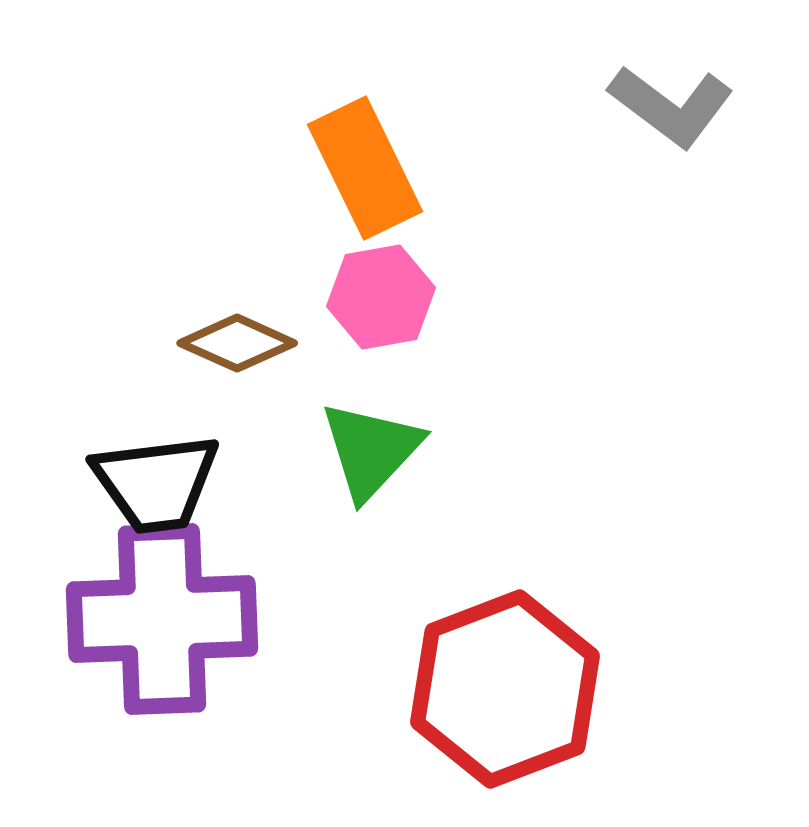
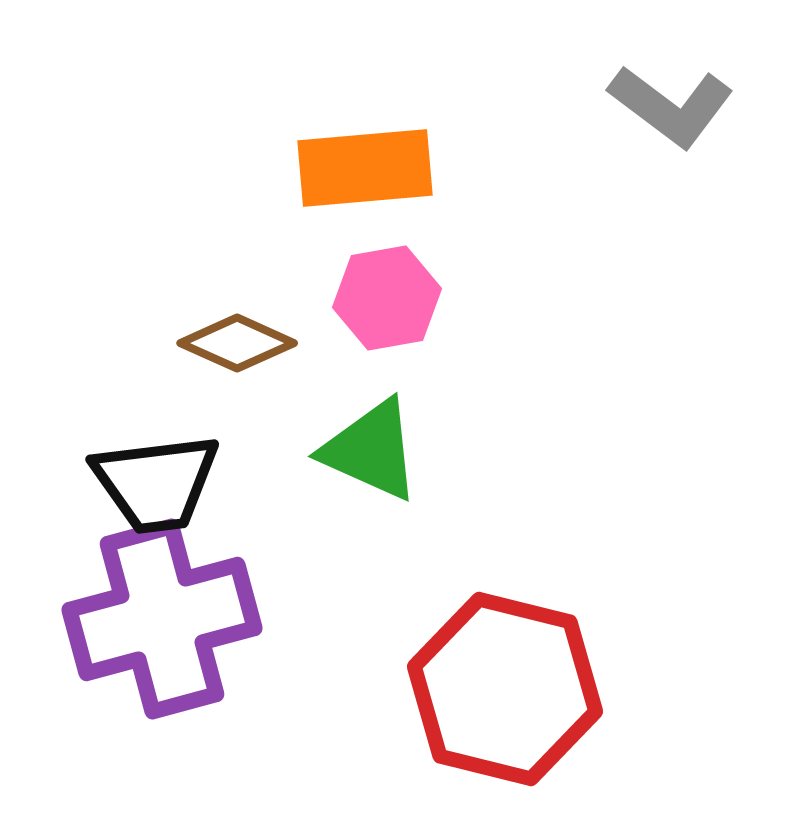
orange rectangle: rotated 69 degrees counterclockwise
pink hexagon: moved 6 px right, 1 px down
green triangle: rotated 49 degrees counterclockwise
purple cross: rotated 13 degrees counterclockwise
red hexagon: rotated 25 degrees counterclockwise
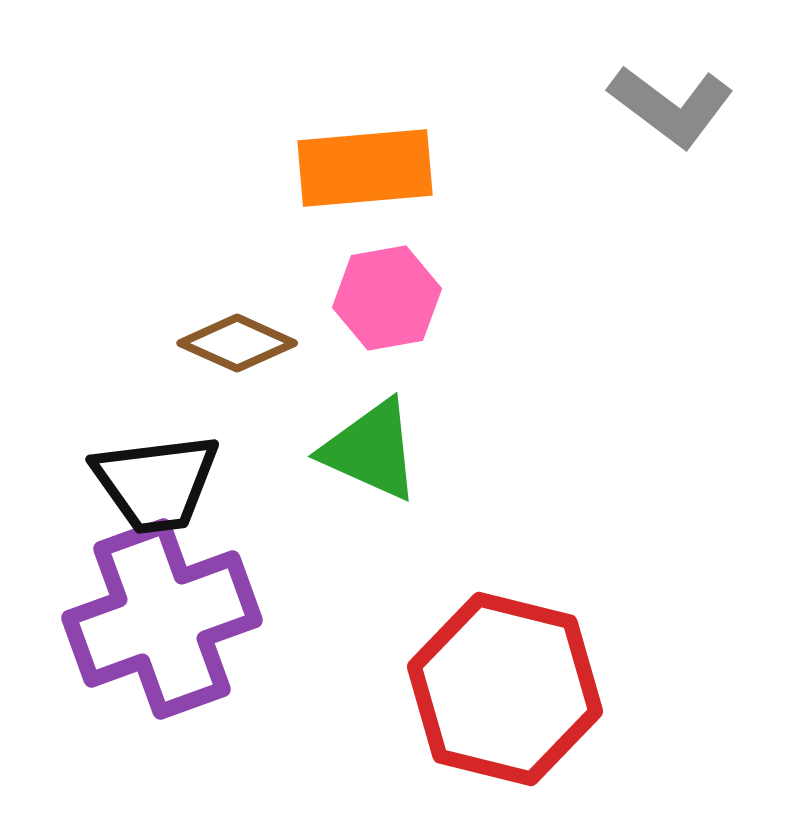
purple cross: rotated 5 degrees counterclockwise
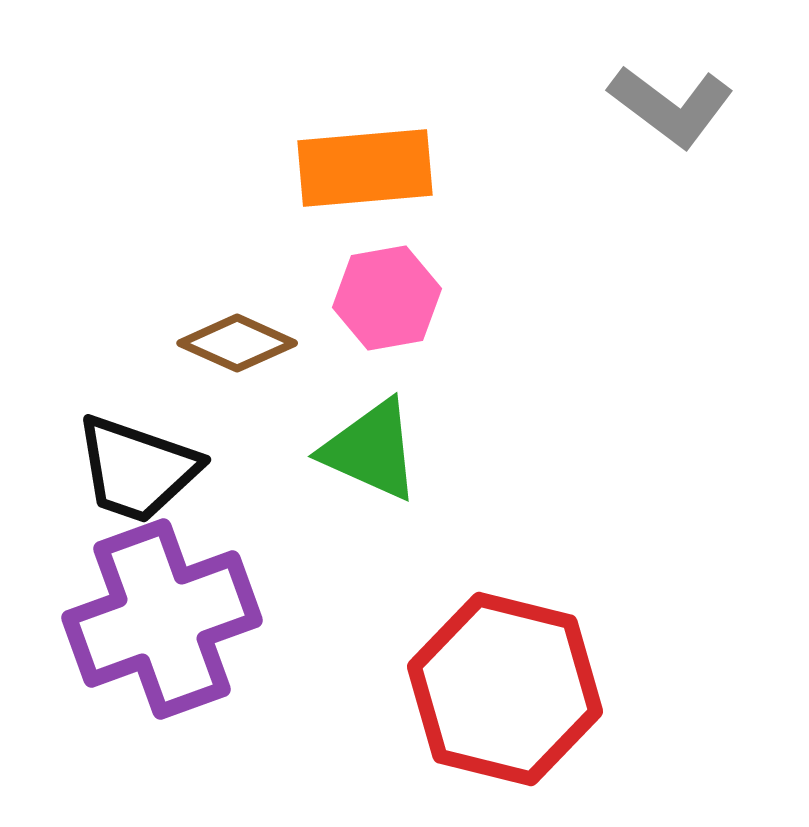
black trapezoid: moved 19 px left, 14 px up; rotated 26 degrees clockwise
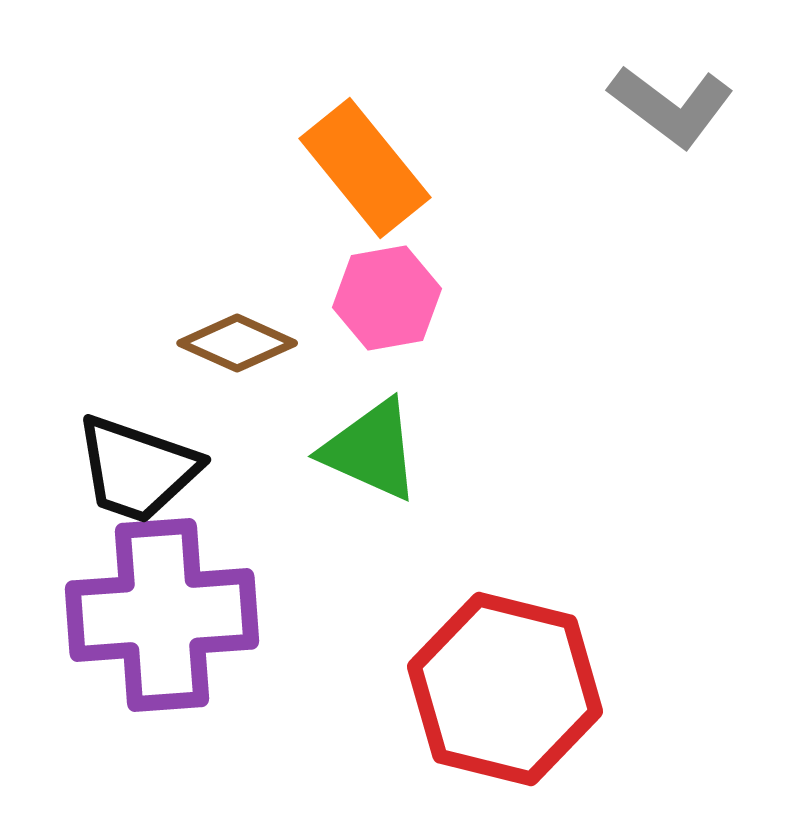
orange rectangle: rotated 56 degrees clockwise
purple cross: moved 4 px up; rotated 16 degrees clockwise
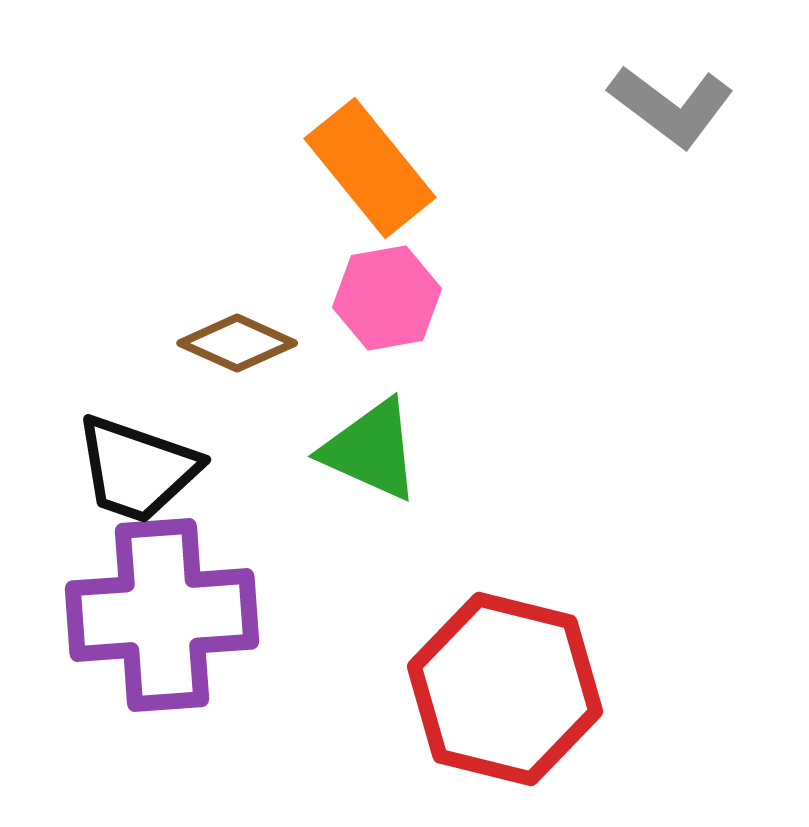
orange rectangle: moved 5 px right
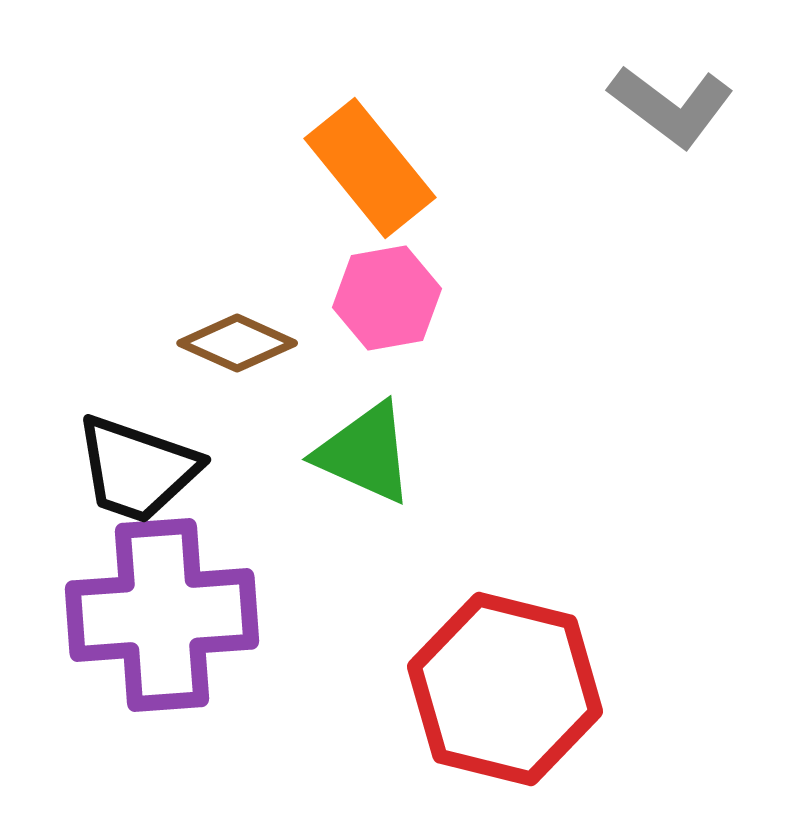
green triangle: moved 6 px left, 3 px down
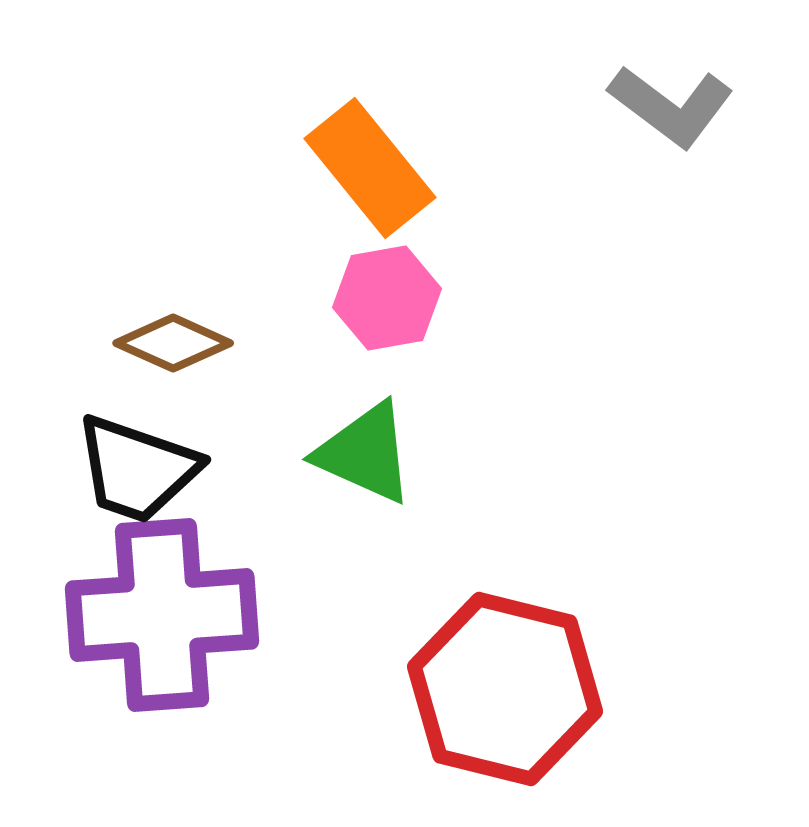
brown diamond: moved 64 px left
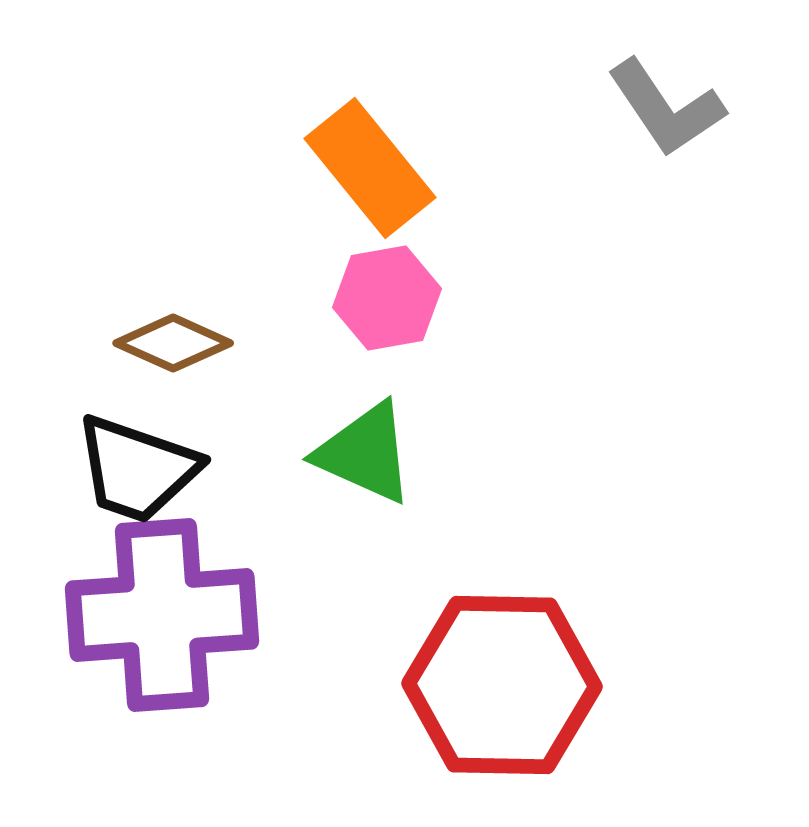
gray L-shape: moved 5 px left, 2 px down; rotated 19 degrees clockwise
red hexagon: moved 3 px left, 4 px up; rotated 13 degrees counterclockwise
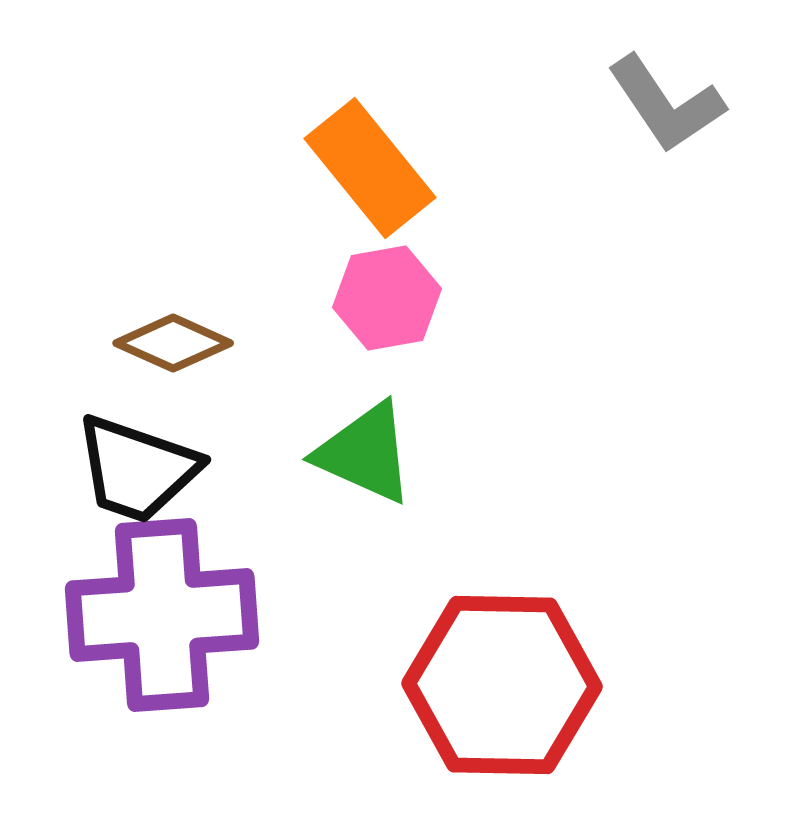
gray L-shape: moved 4 px up
